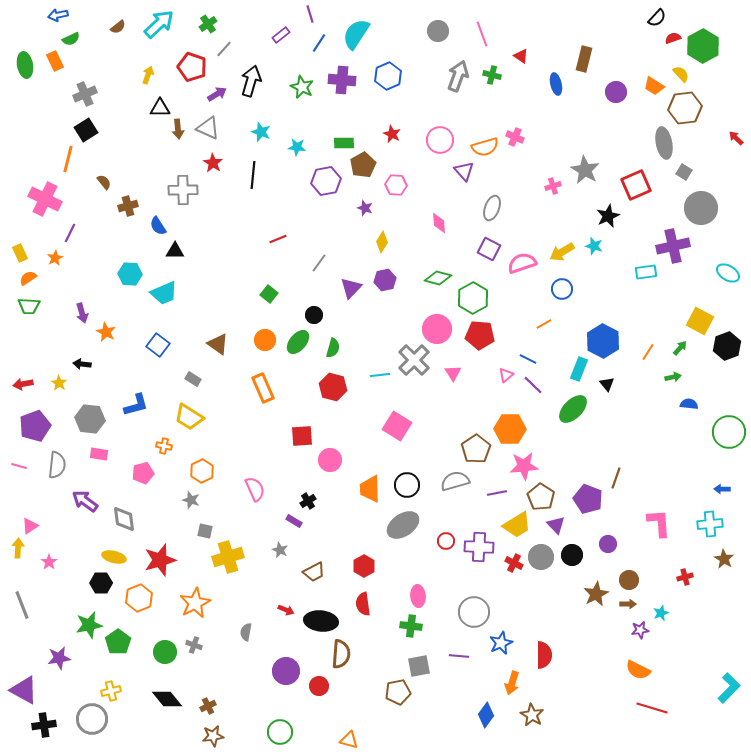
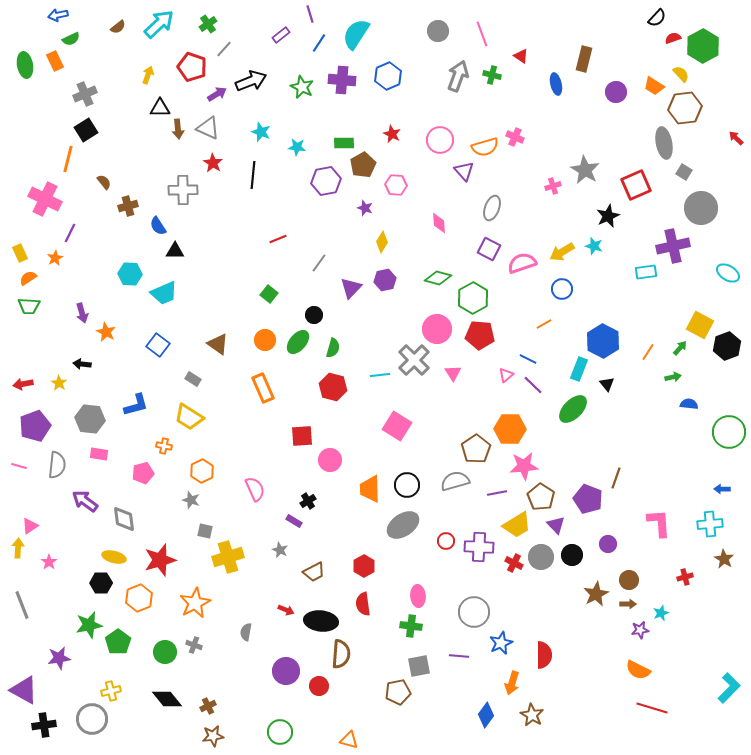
black arrow at (251, 81): rotated 52 degrees clockwise
yellow square at (700, 321): moved 4 px down
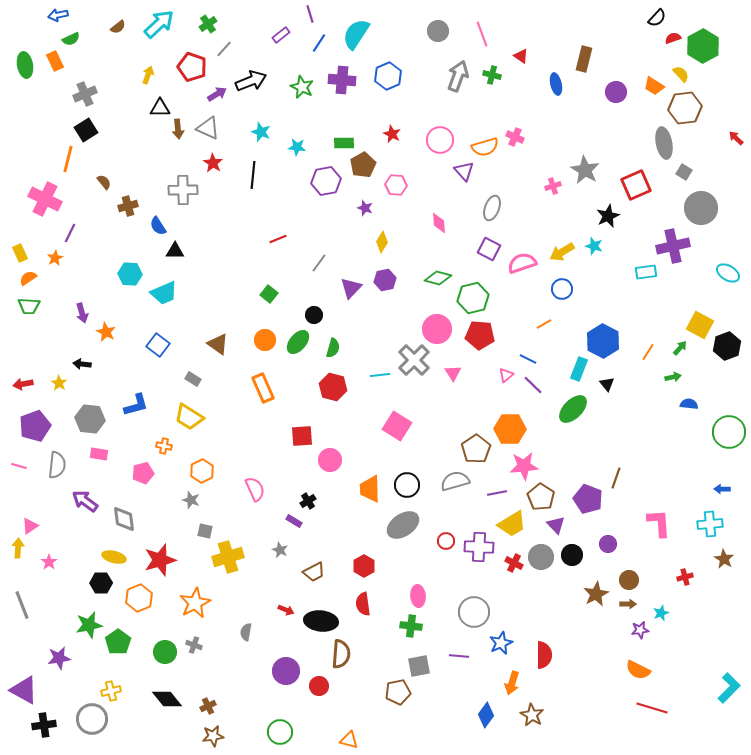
green hexagon at (473, 298): rotated 16 degrees clockwise
yellow trapezoid at (517, 525): moved 5 px left, 1 px up
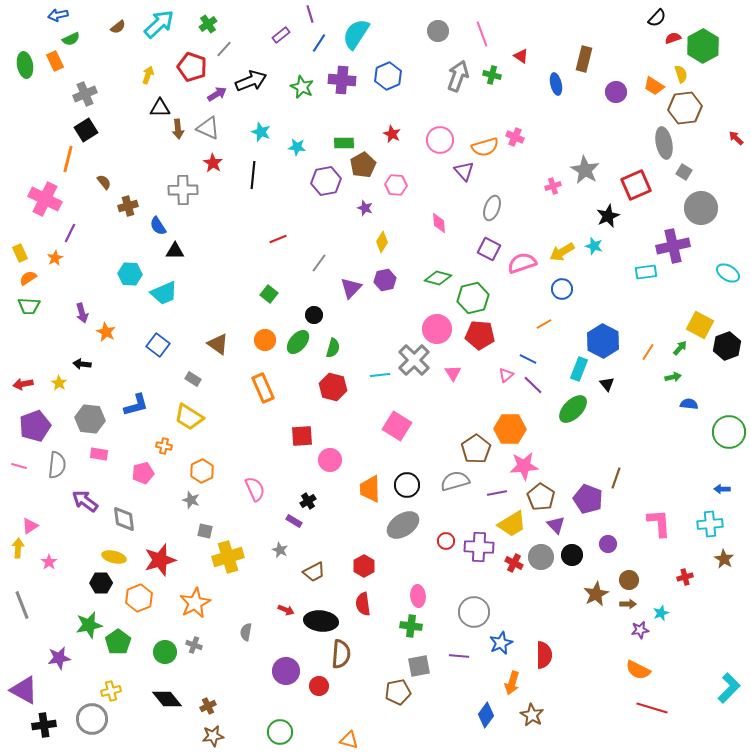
yellow semicircle at (681, 74): rotated 24 degrees clockwise
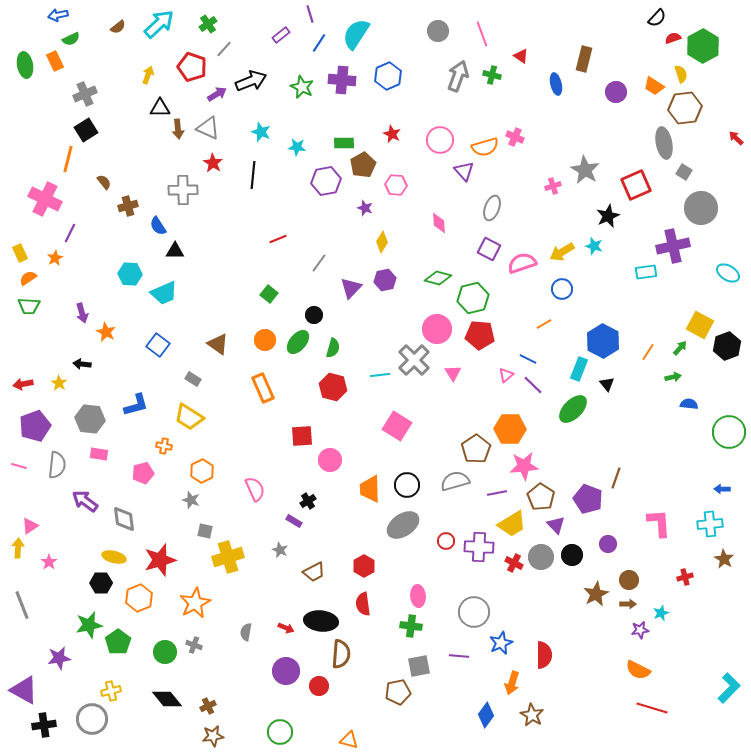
red arrow at (286, 610): moved 18 px down
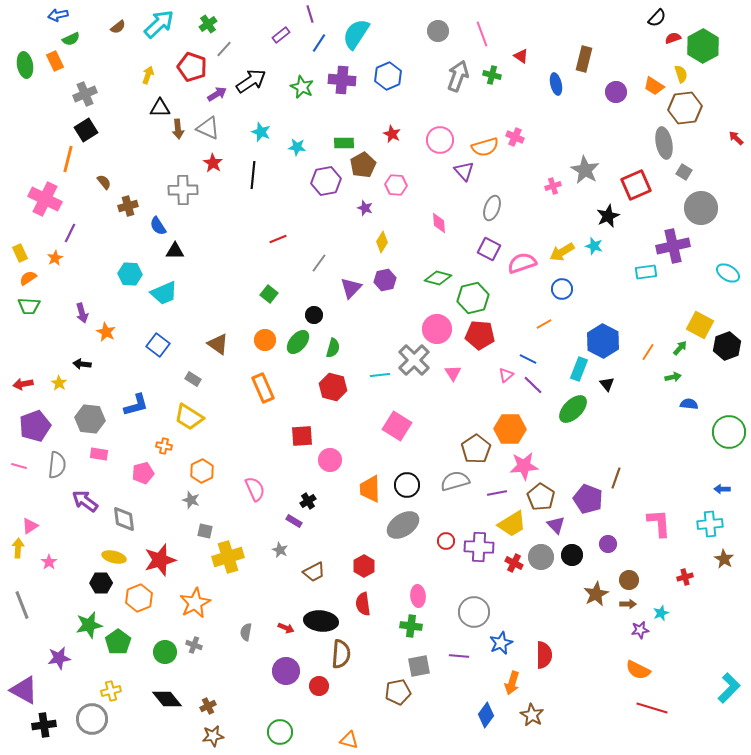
black arrow at (251, 81): rotated 12 degrees counterclockwise
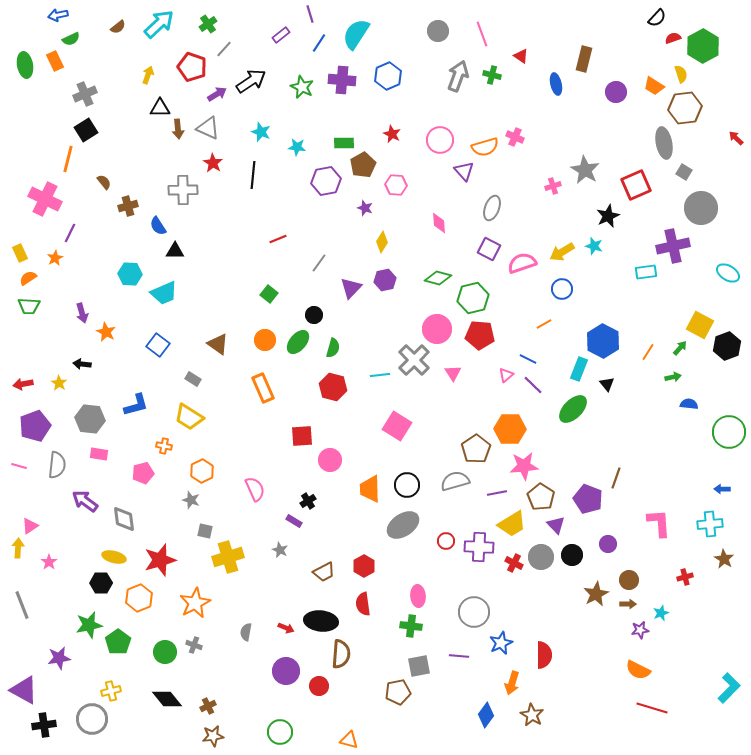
brown trapezoid at (314, 572): moved 10 px right
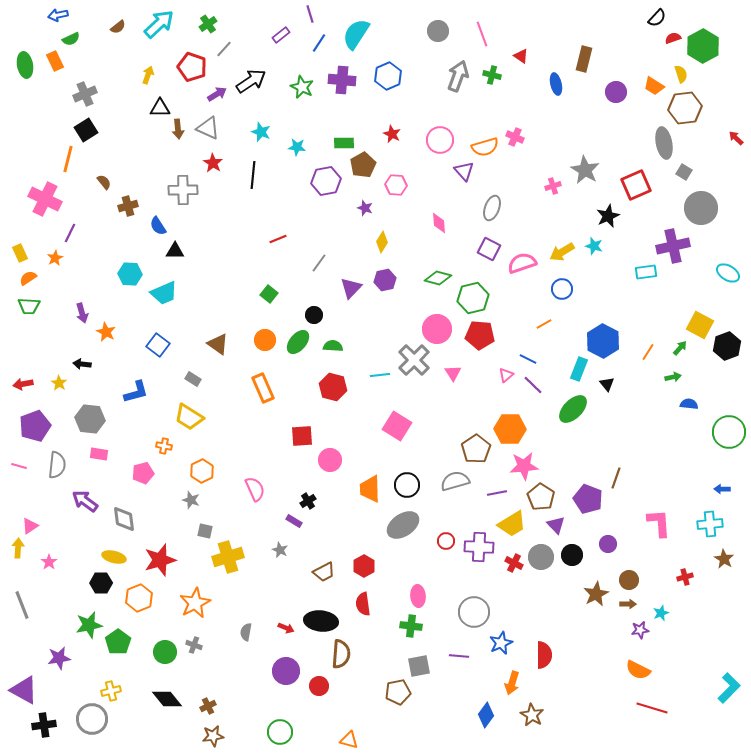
green semicircle at (333, 348): moved 2 px up; rotated 102 degrees counterclockwise
blue L-shape at (136, 405): moved 13 px up
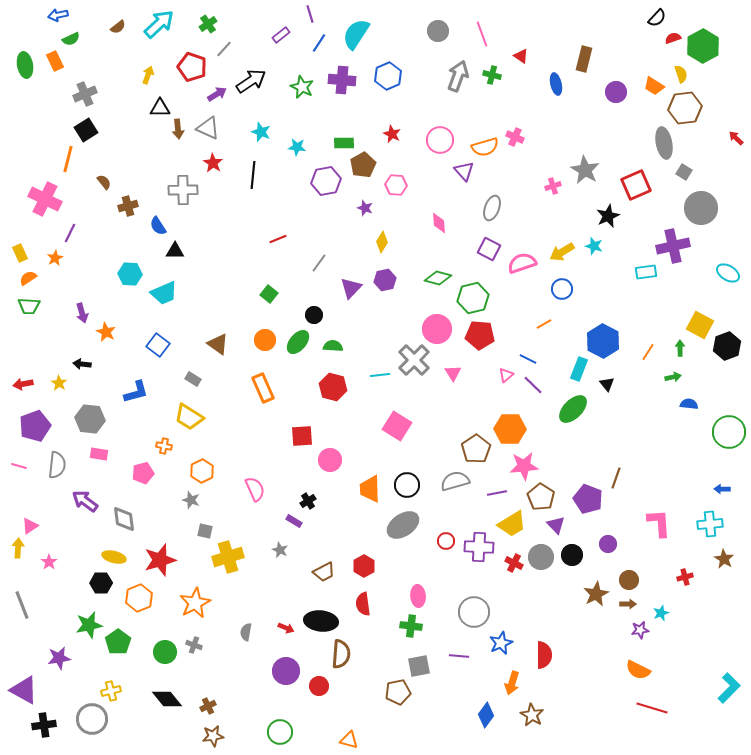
green arrow at (680, 348): rotated 42 degrees counterclockwise
